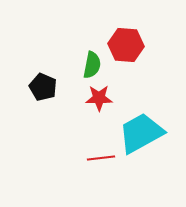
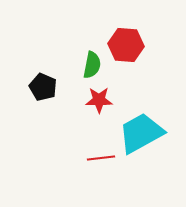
red star: moved 2 px down
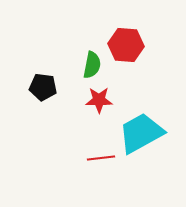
black pentagon: rotated 16 degrees counterclockwise
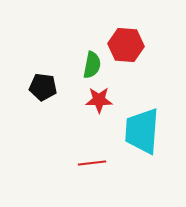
cyan trapezoid: moved 1 px right, 2 px up; rotated 57 degrees counterclockwise
red line: moved 9 px left, 5 px down
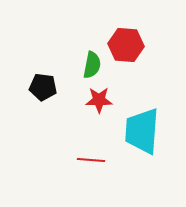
red line: moved 1 px left, 3 px up; rotated 12 degrees clockwise
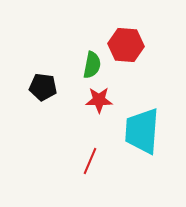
red line: moved 1 px left, 1 px down; rotated 72 degrees counterclockwise
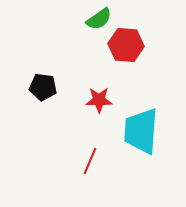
green semicircle: moved 7 px right, 46 px up; rotated 44 degrees clockwise
cyan trapezoid: moved 1 px left
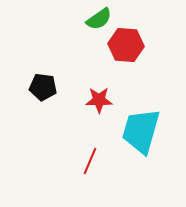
cyan trapezoid: rotated 12 degrees clockwise
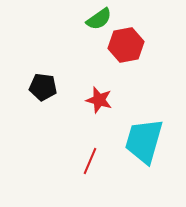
red hexagon: rotated 16 degrees counterclockwise
red star: rotated 16 degrees clockwise
cyan trapezoid: moved 3 px right, 10 px down
